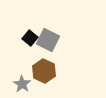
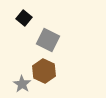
black square: moved 6 px left, 20 px up
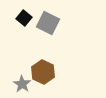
gray square: moved 17 px up
brown hexagon: moved 1 px left, 1 px down
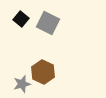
black square: moved 3 px left, 1 px down
gray star: rotated 24 degrees clockwise
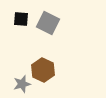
black square: rotated 35 degrees counterclockwise
brown hexagon: moved 2 px up
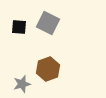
black square: moved 2 px left, 8 px down
brown hexagon: moved 5 px right, 1 px up; rotated 15 degrees clockwise
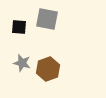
gray square: moved 1 px left, 4 px up; rotated 15 degrees counterclockwise
gray star: moved 21 px up; rotated 30 degrees clockwise
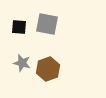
gray square: moved 5 px down
